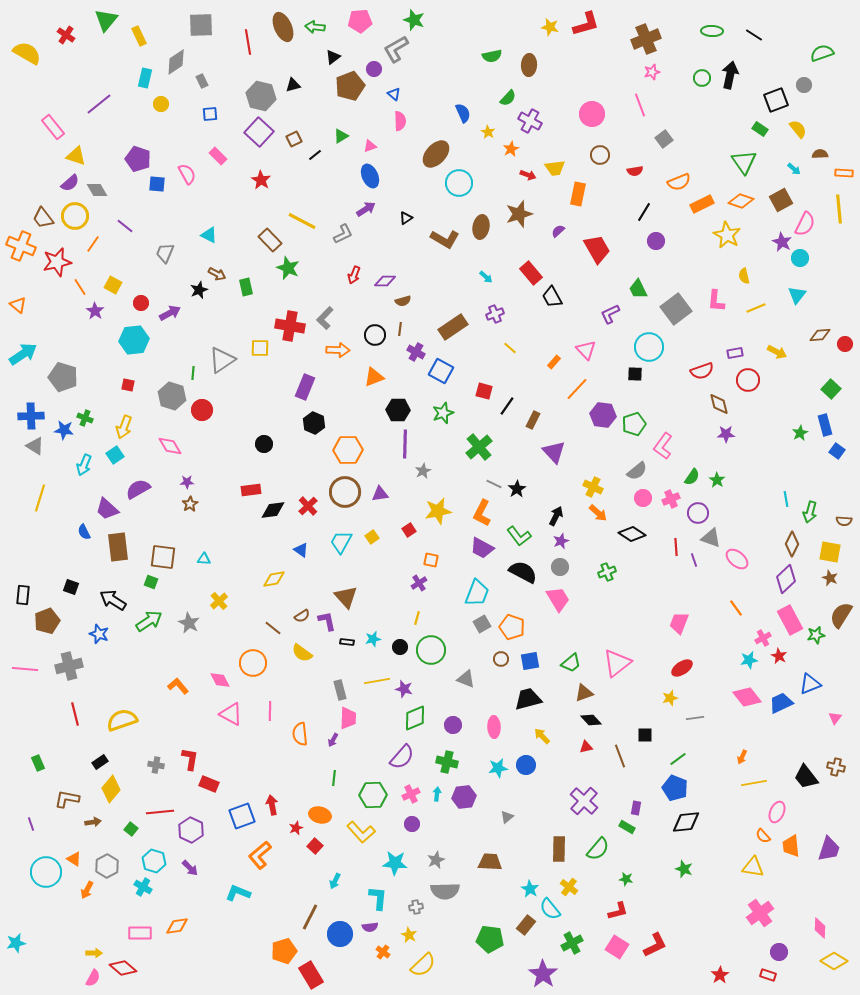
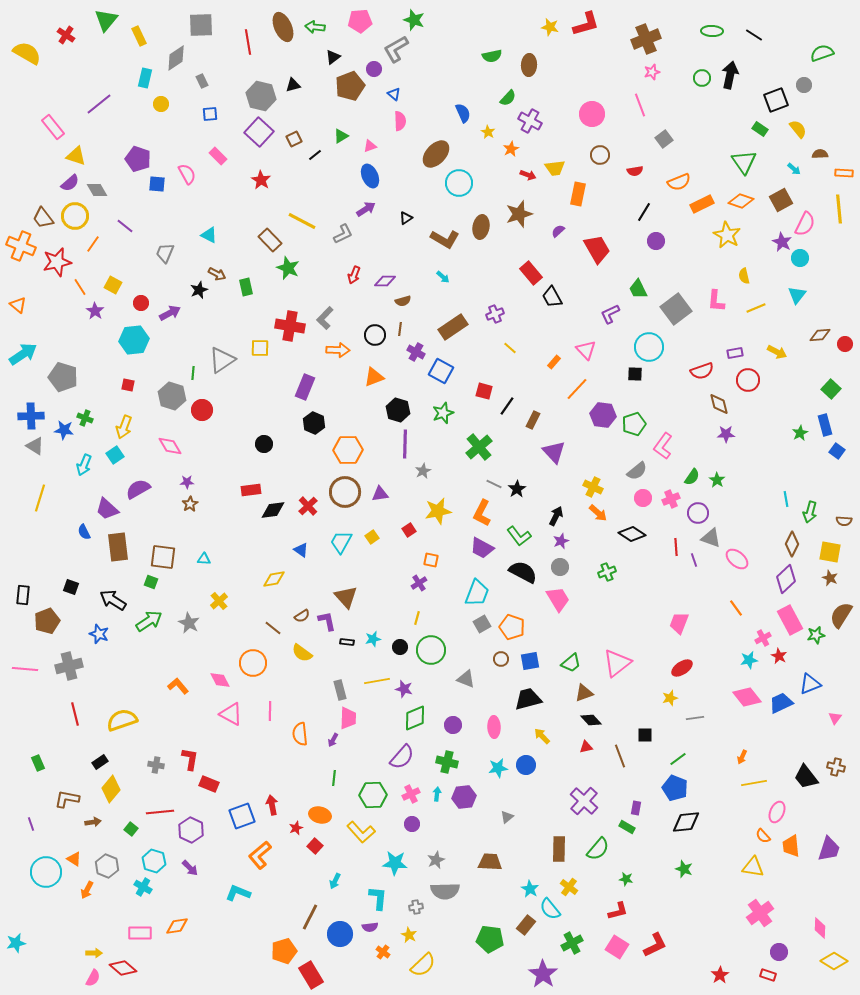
gray diamond at (176, 62): moved 4 px up
cyan arrow at (486, 277): moved 43 px left
black hexagon at (398, 410): rotated 15 degrees clockwise
gray hexagon at (107, 866): rotated 10 degrees counterclockwise
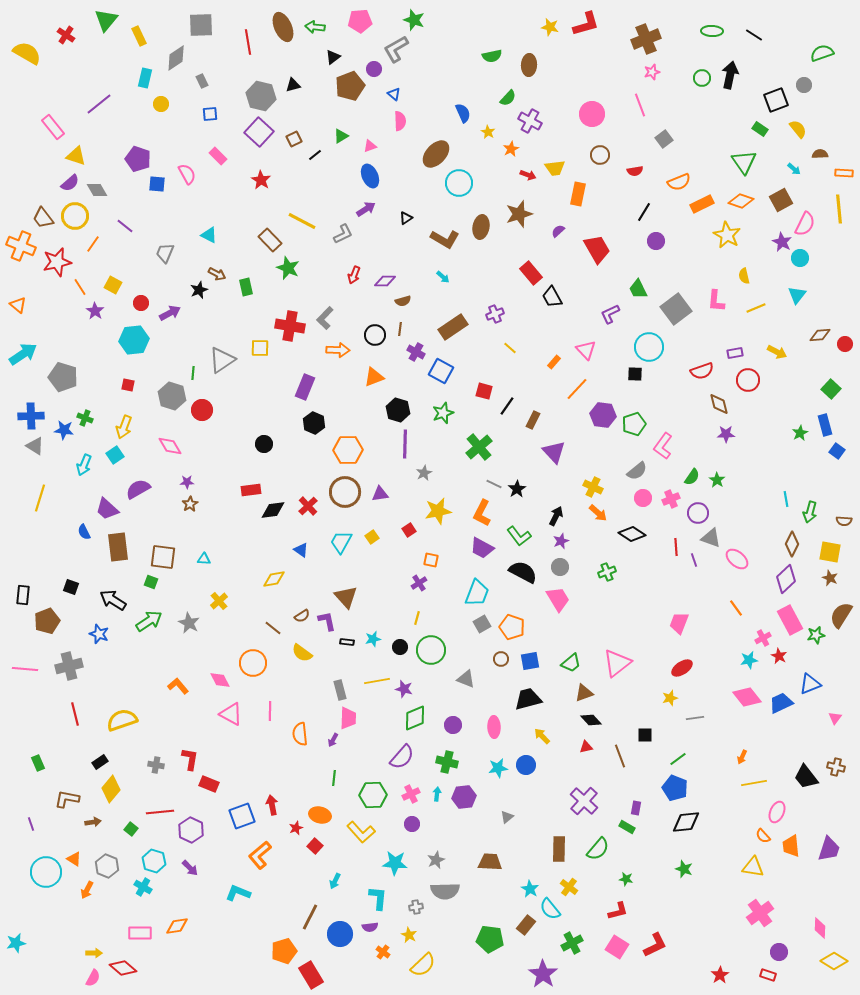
gray star at (423, 471): moved 1 px right, 2 px down
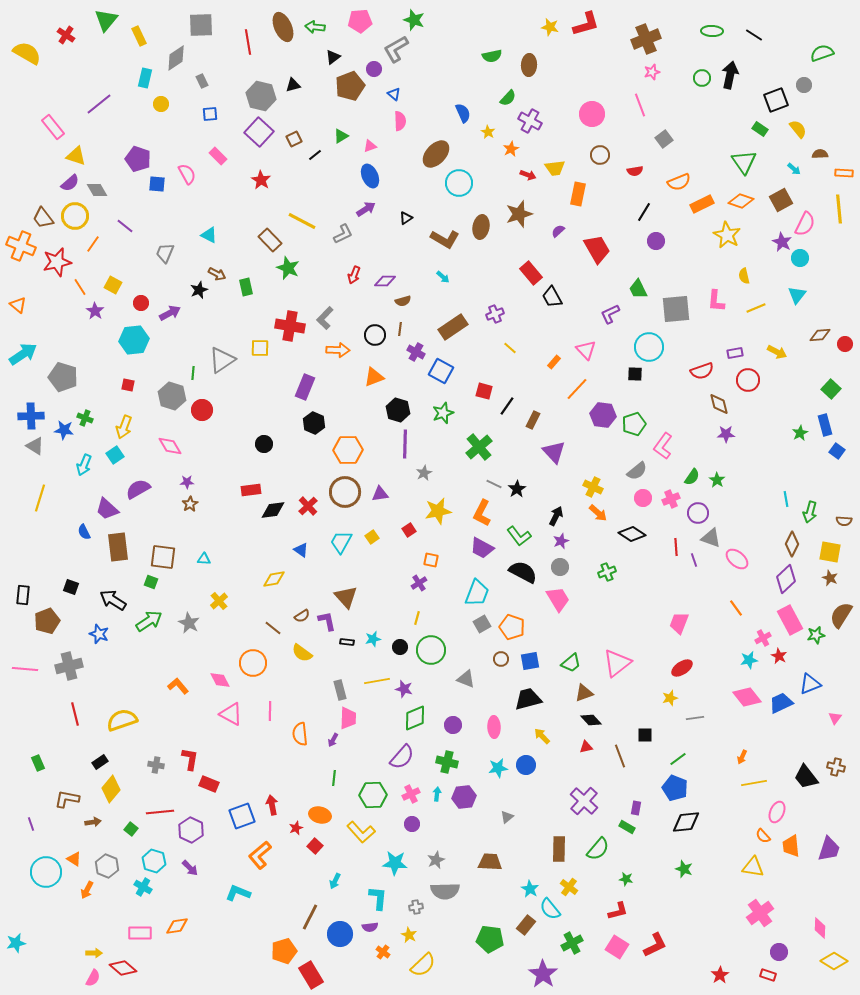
gray square at (676, 309): rotated 32 degrees clockwise
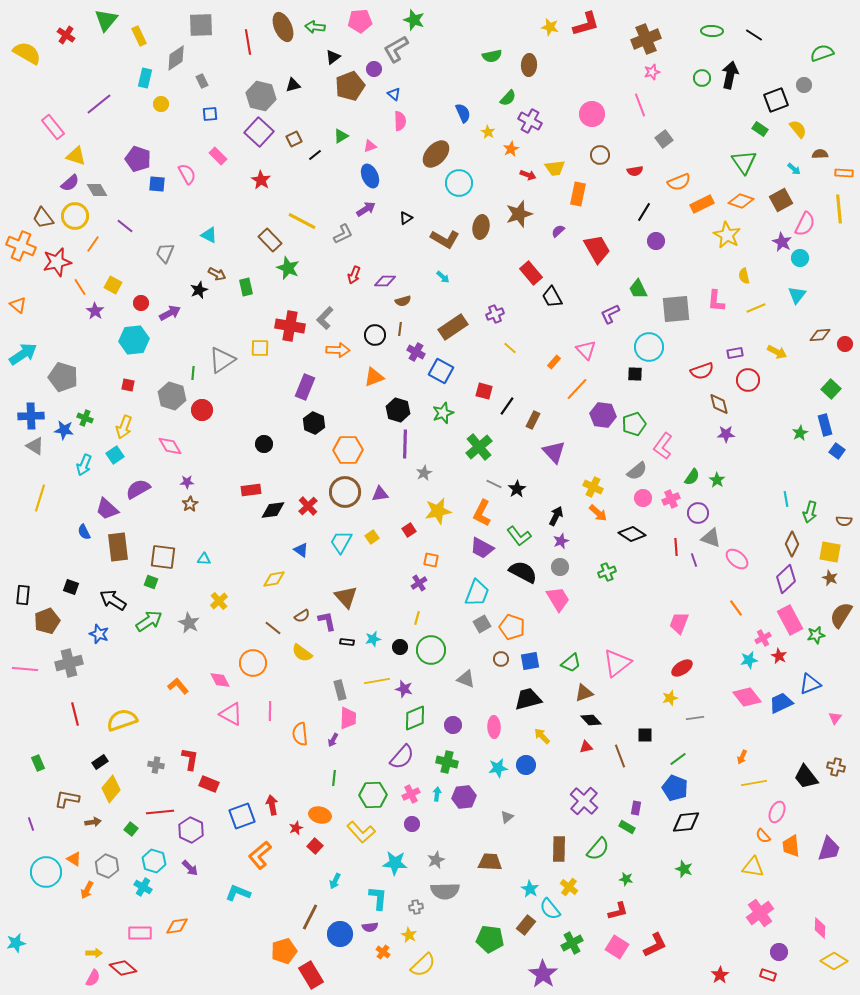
gray cross at (69, 666): moved 3 px up
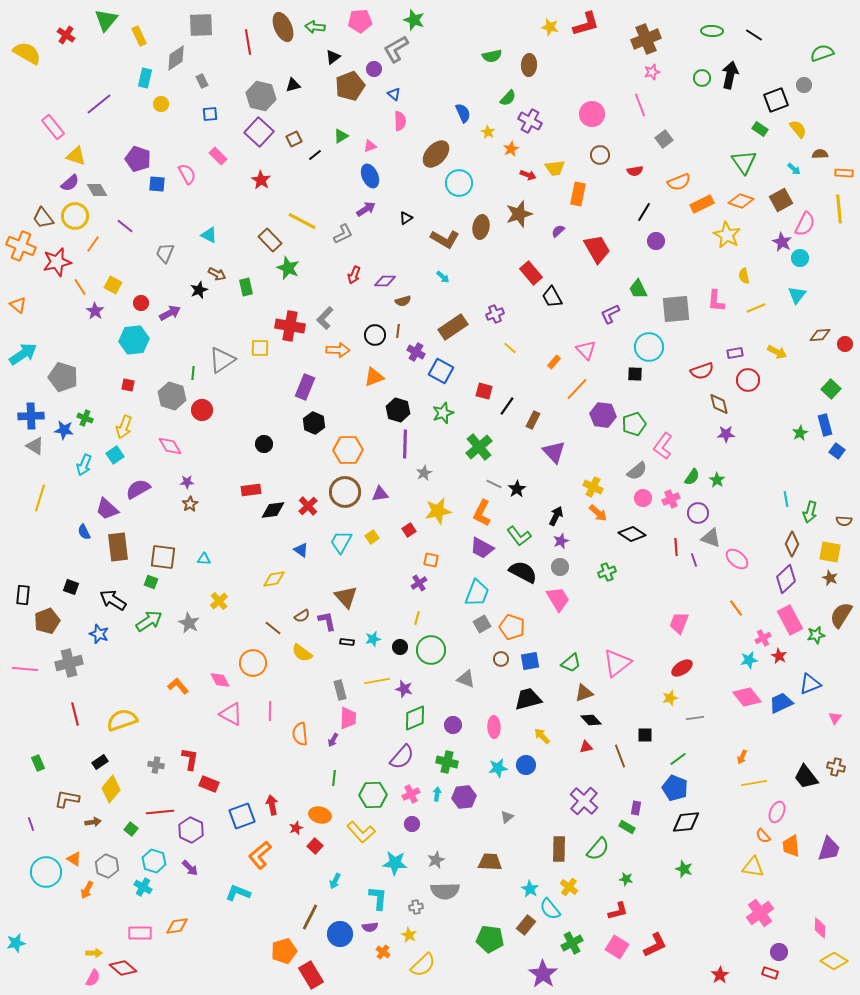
brown line at (400, 329): moved 2 px left, 2 px down
red rectangle at (768, 975): moved 2 px right, 2 px up
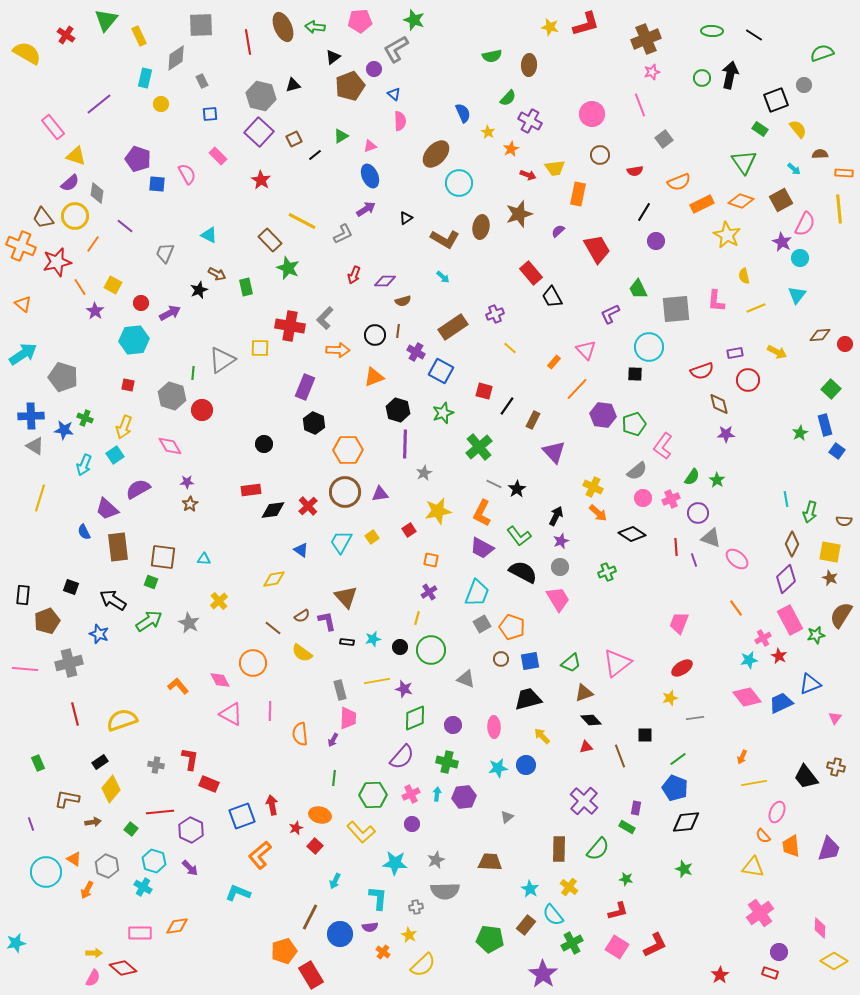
gray diamond at (97, 190): moved 3 px down; rotated 40 degrees clockwise
orange triangle at (18, 305): moved 5 px right, 1 px up
purple cross at (419, 583): moved 10 px right, 9 px down
cyan semicircle at (550, 909): moved 3 px right, 6 px down
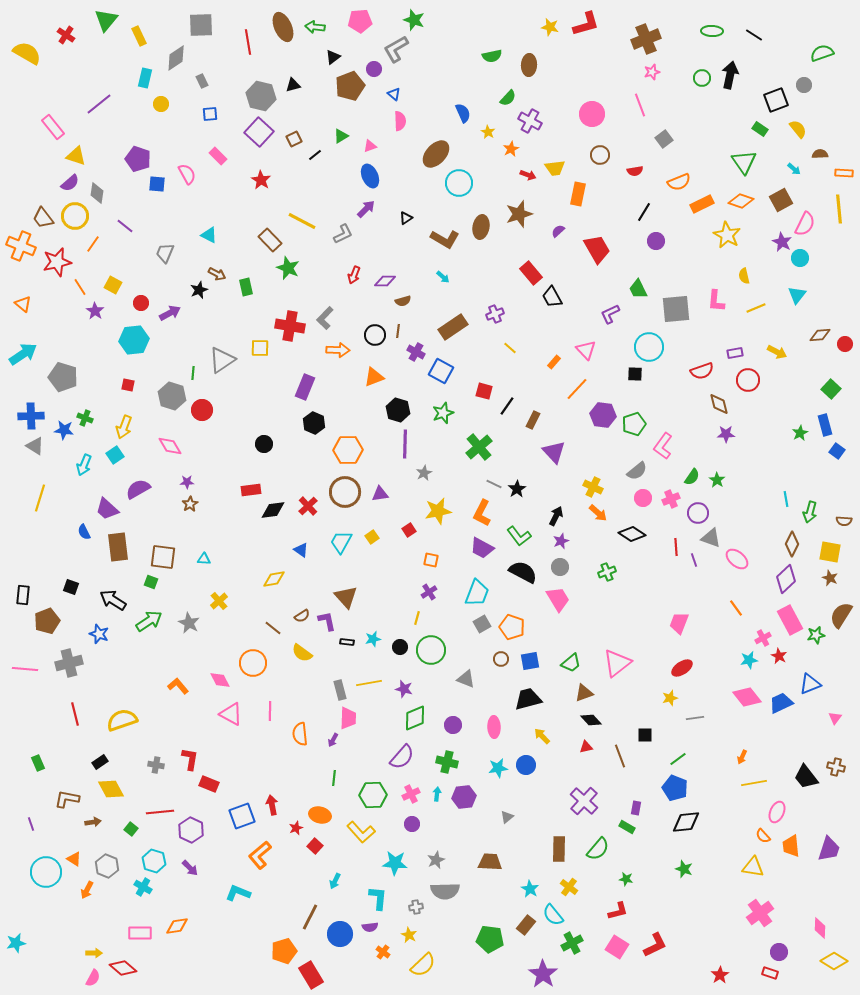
purple arrow at (366, 209): rotated 12 degrees counterclockwise
yellow line at (377, 681): moved 8 px left, 2 px down
yellow diamond at (111, 789): rotated 68 degrees counterclockwise
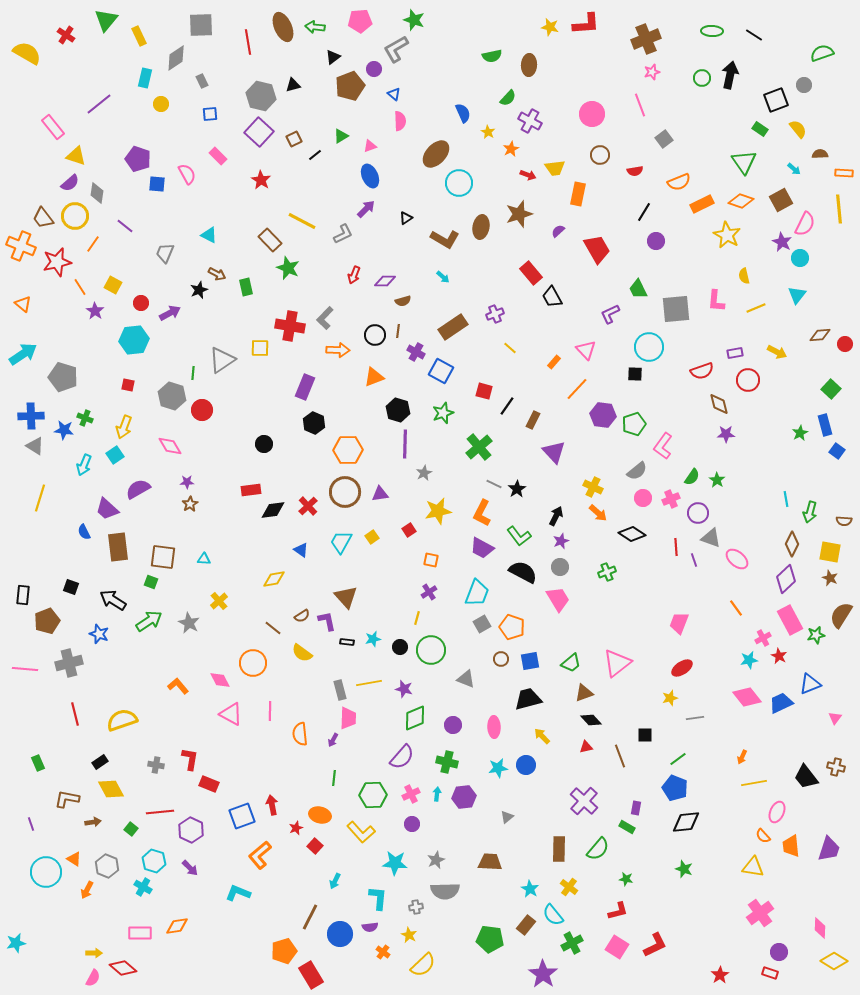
red L-shape at (586, 24): rotated 12 degrees clockwise
